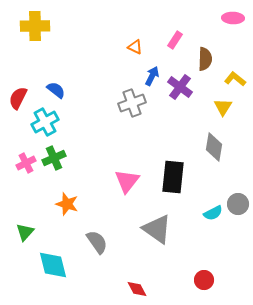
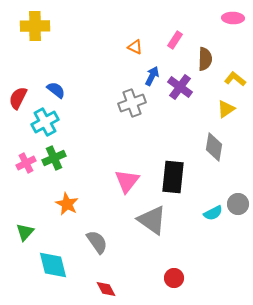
yellow triangle: moved 3 px right, 2 px down; rotated 24 degrees clockwise
orange star: rotated 10 degrees clockwise
gray triangle: moved 5 px left, 9 px up
red circle: moved 30 px left, 2 px up
red diamond: moved 31 px left
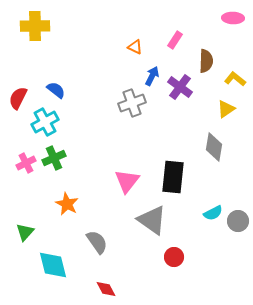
brown semicircle: moved 1 px right, 2 px down
gray circle: moved 17 px down
red circle: moved 21 px up
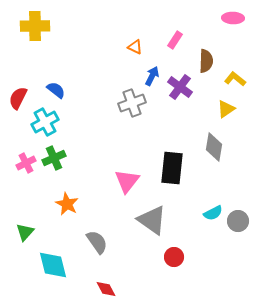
black rectangle: moved 1 px left, 9 px up
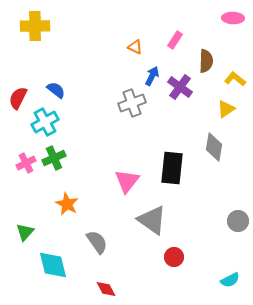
cyan semicircle: moved 17 px right, 67 px down
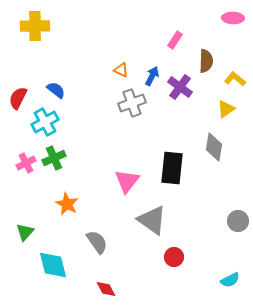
orange triangle: moved 14 px left, 23 px down
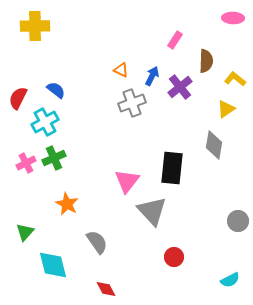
purple cross: rotated 15 degrees clockwise
gray diamond: moved 2 px up
gray triangle: moved 9 px up; rotated 12 degrees clockwise
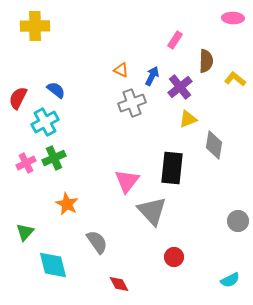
yellow triangle: moved 38 px left, 10 px down; rotated 12 degrees clockwise
red diamond: moved 13 px right, 5 px up
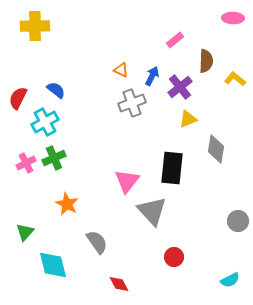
pink rectangle: rotated 18 degrees clockwise
gray diamond: moved 2 px right, 4 px down
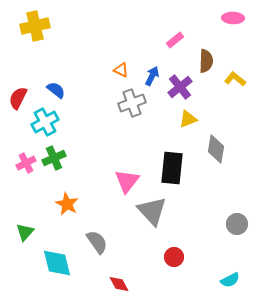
yellow cross: rotated 12 degrees counterclockwise
gray circle: moved 1 px left, 3 px down
cyan diamond: moved 4 px right, 2 px up
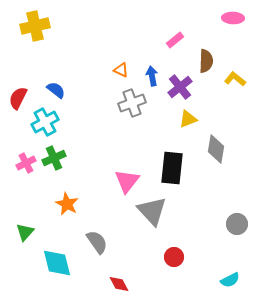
blue arrow: rotated 36 degrees counterclockwise
